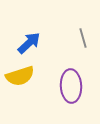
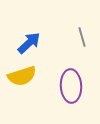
gray line: moved 1 px left, 1 px up
yellow semicircle: moved 2 px right
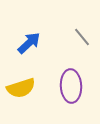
gray line: rotated 24 degrees counterclockwise
yellow semicircle: moved 1 px left, 12 px down
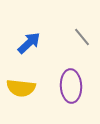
yellow semicircle: rotated 24 degrees clockwise
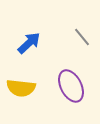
purple ellipse: rotated 24 degrees counterclockwise
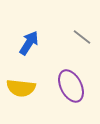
gray line: rotated 12 degrees counterclockwise
blue arrow: rotated 15 degrees counterclockwise
